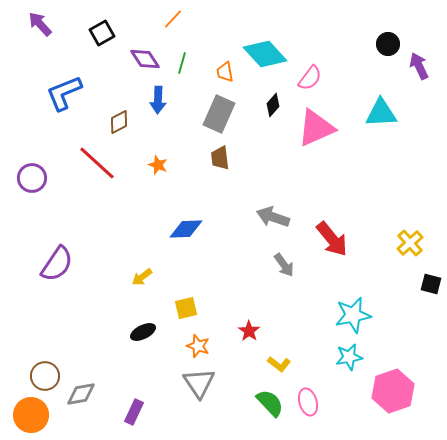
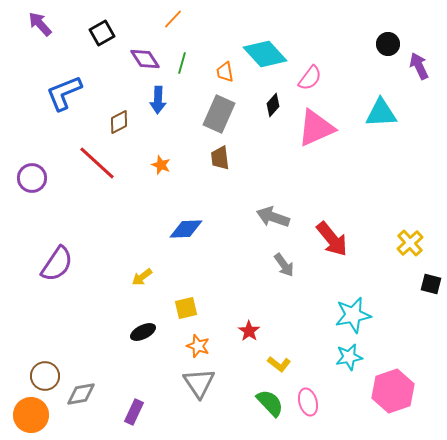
orange star at (158, 165): moved 3 px right
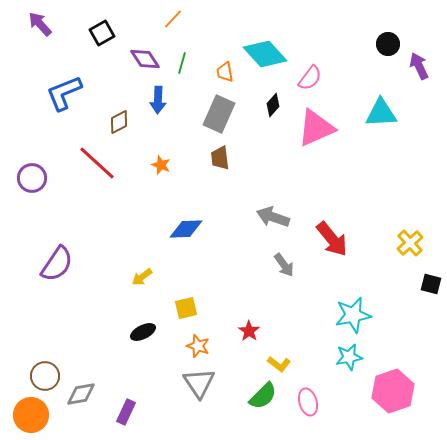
green semicircle at (270, 403): moved 7 px left, 7 px up; rotated 88 degrees clockwise
purple rectangle at (134, 412): moved 8 px left
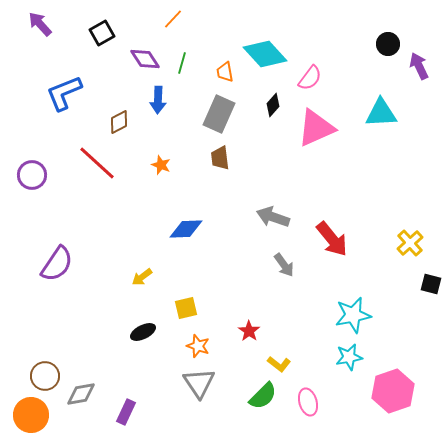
purple circle at (32, 178): moved 3 px up
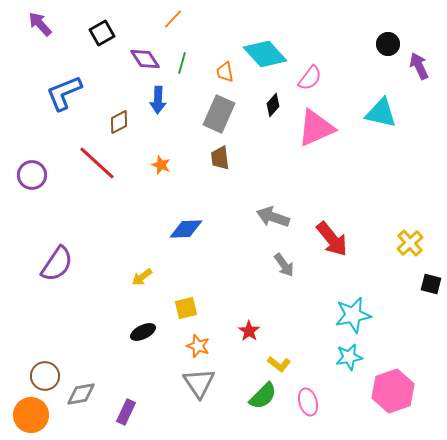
cyan triangle at (381, 113): rotated 16 degrees clockwise
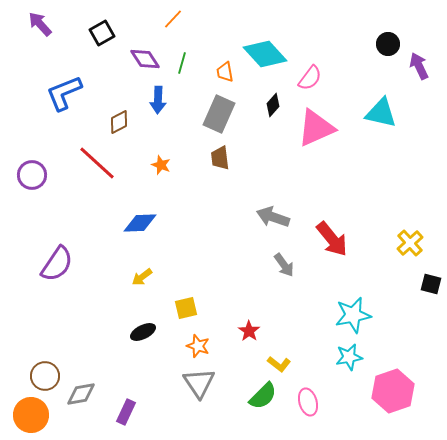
blue diamond at (186, 229): moved 46 px left, 6 px up
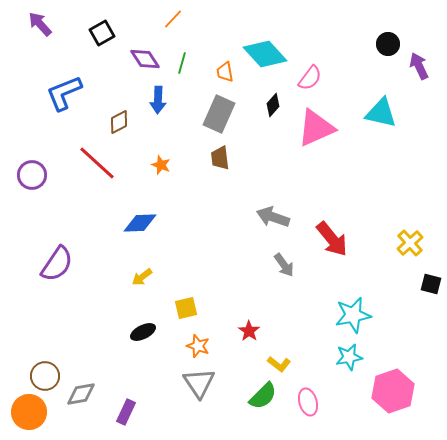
orange circle at (31, 415): moved 2 px left, 3 px up
